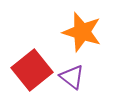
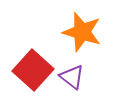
red square: moved 1 px right; rotated 9 degrees counterclockwise
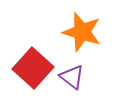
red square: moved 2 px up
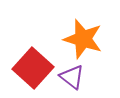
orange star: moved 1 px right, 7 px down
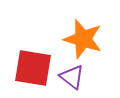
red square: rotated 33 degrees counterclockwise
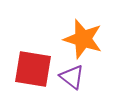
red square: moved 1 px down
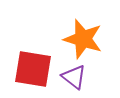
purple triangle: moved 2 px right
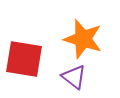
red square: moved 9 px left, 10 px up
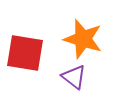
red square: moved 1 px right, 6 px up
